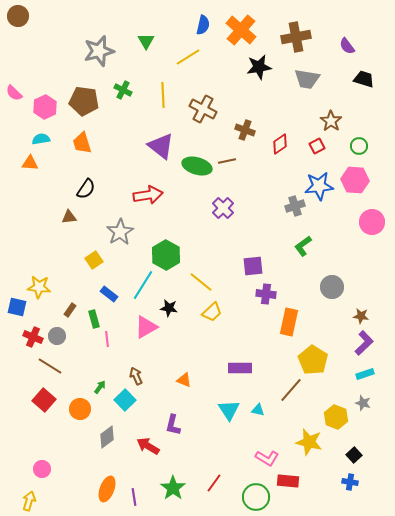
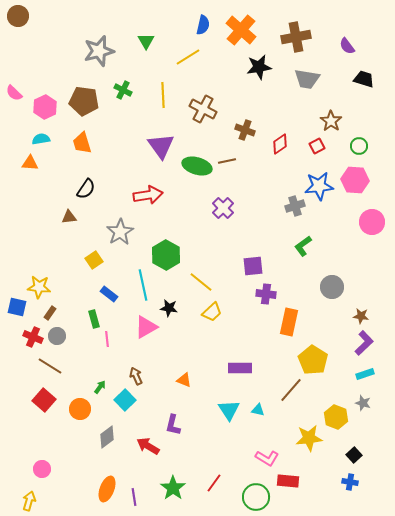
purple triangle at (161, 146): rotated 16 degrees clockwise
cyan line at (143, 285): rotated 44 degrees counterclockwise
brown rectangle at (70, 310): moved 20 px left, 3 px down
yellow star at (309, 442): moved 4 px up; rotated 20 degrees counterclockwise
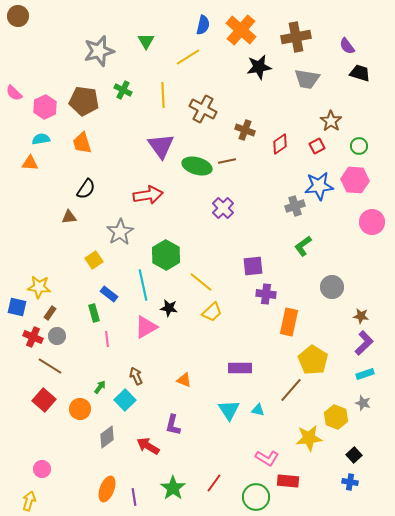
black trapezoid at (364, 79): moved 4 px left, 6 px up
green rectangle at (94, 319): moved 6 px up
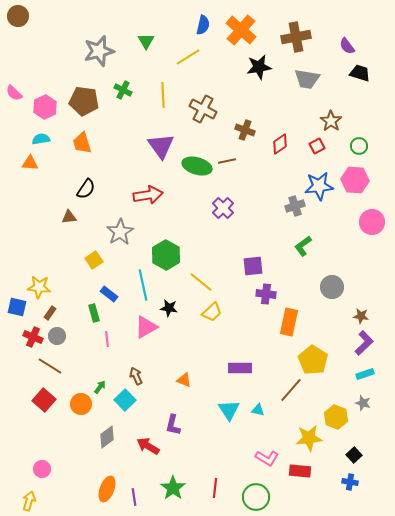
orange circle at (80, 409): moved 1 px right, 5 px up
red rectangle at (288, 481): moved 12 px right, 10 px up
red line at (214, 483): moved 1 px right, 5 px down; rotated 30 degrees counterclockwise
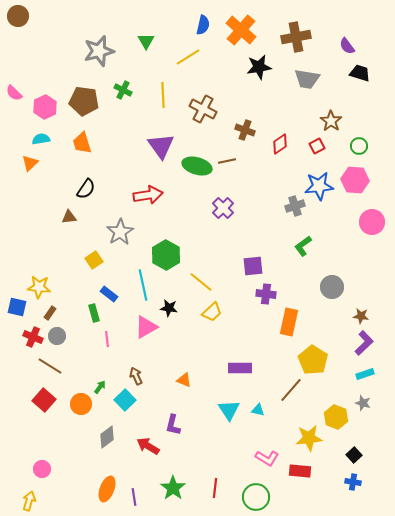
orange triangle at (30, 163): rotated 48 degrees counterclockwise
blue cross at (350, 482): moved 3 px right
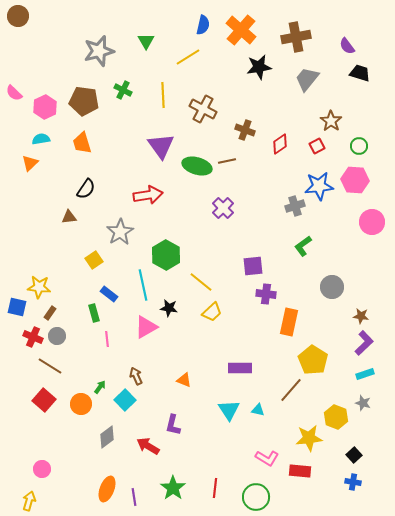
gray trapezoid at (307, 79): rotated 120 degrees clockwise
